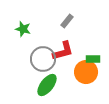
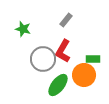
gray rectangle: moved 1 px left, 1 px up
red L-shape: rotated 135 degrees clockwise
orange circle: moved 2 px left, 3 px down
green ellipse: moved 11 px right
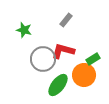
green star: moved 1 px right, 1 px down
red L-shape: rotated 75 degrees clockwise
green rectangle: rotated 32 degrees counterclockwise
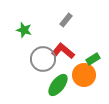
red L-shape: rotated 25 degrees clockwise
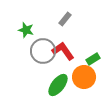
gray rectangle: moved 1 px left, 1 px up
green star: moved 2 px right
red L-shape: rotated 15 degrees clockwise
gray circle: moved 8 px up
orange circle: moved 2 px down
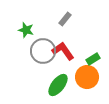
orange circle: moved 3 px right
